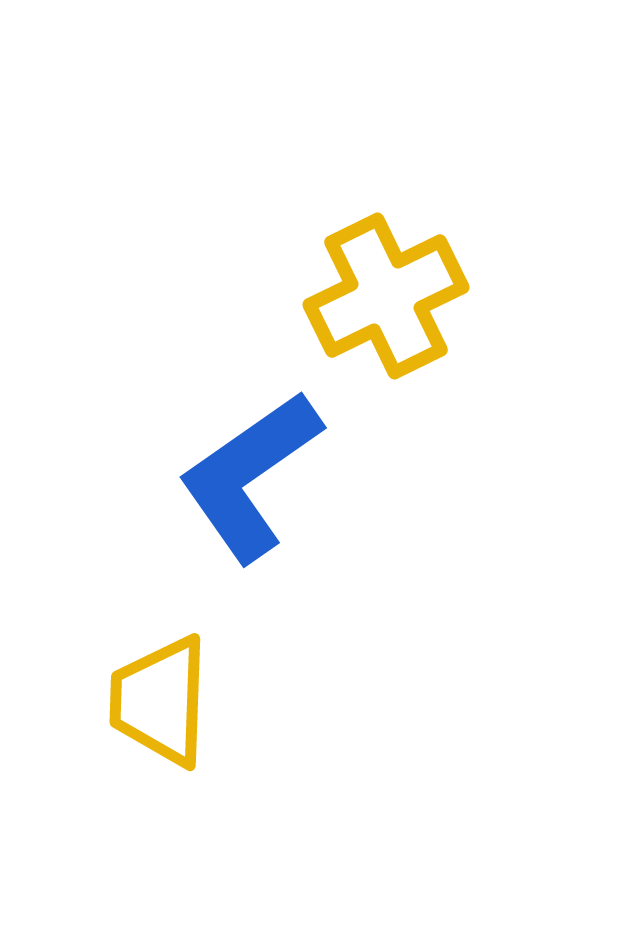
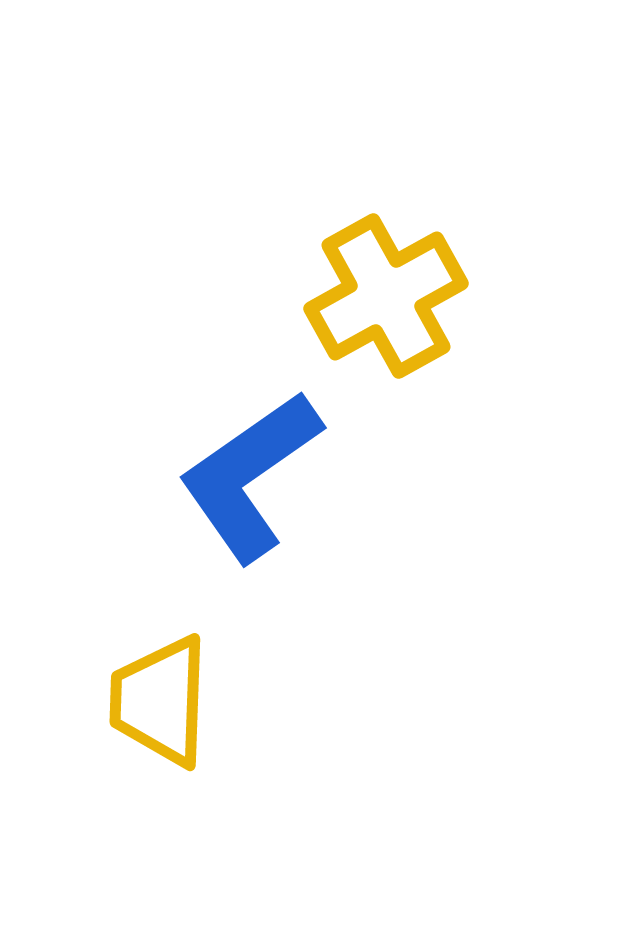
yellow cross: rotated 3 degrees counterclockwise
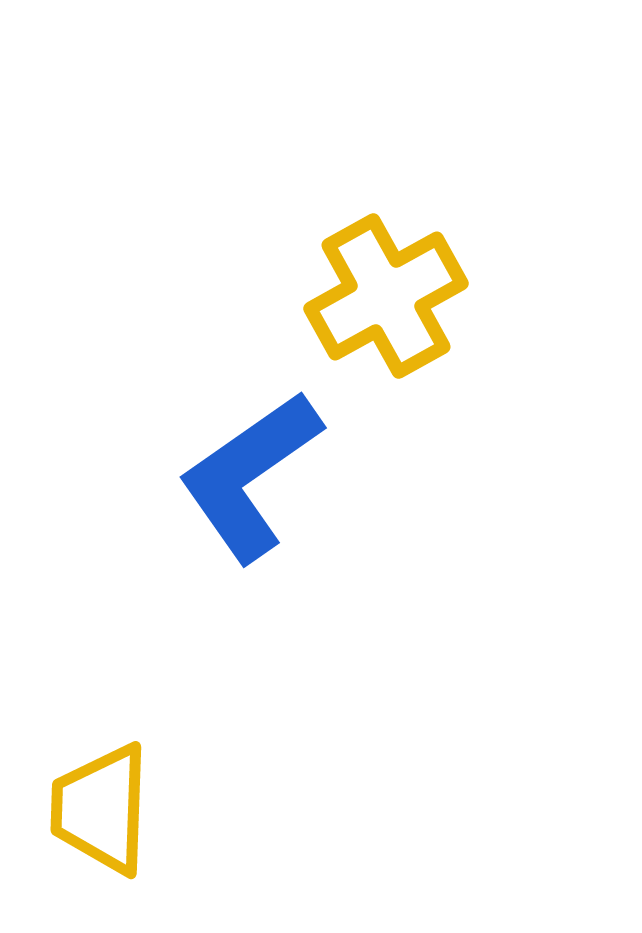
yellow trapezoid: moved 59 px left, 108 px down
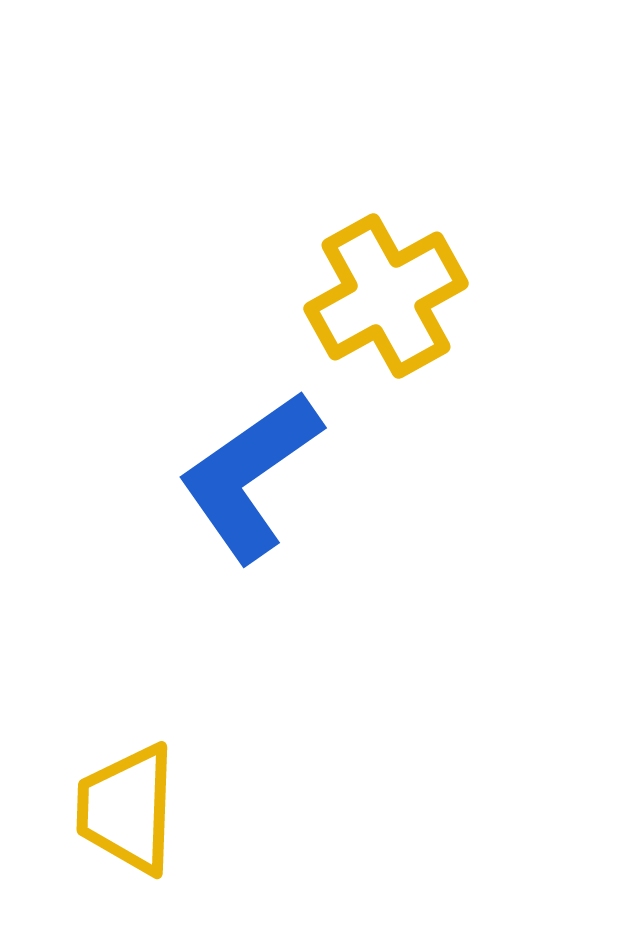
yellow trapezoid: moved 26 px right
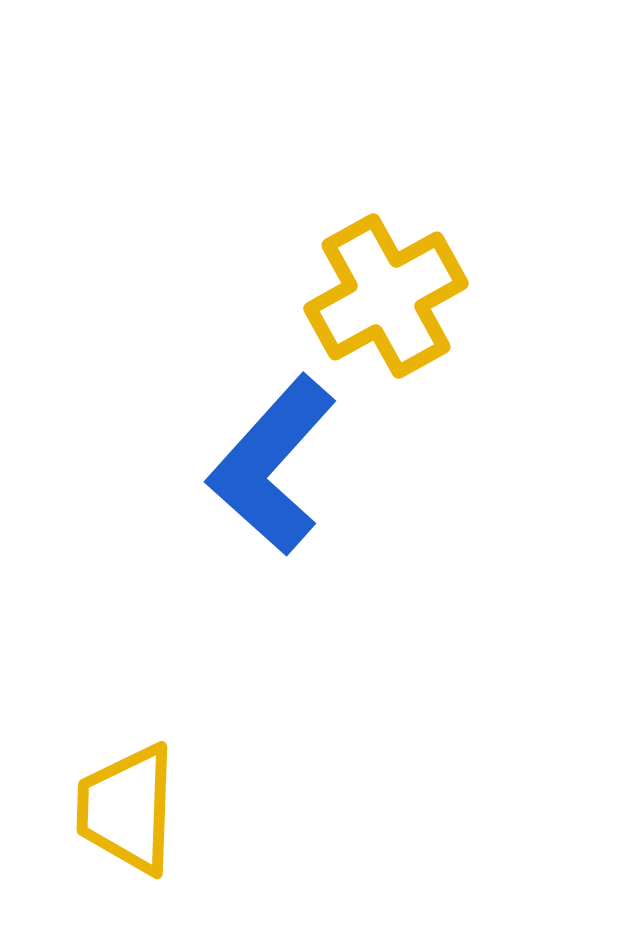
blue L-shape: moved 22 px right, 11 px up; rotated 13 degrees counterclockwise
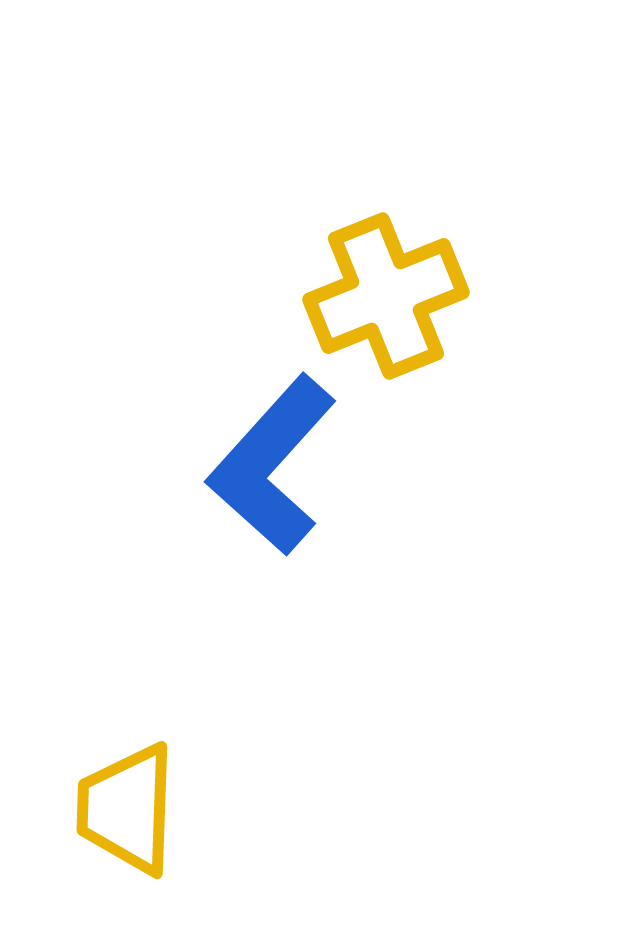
yellow cross: rotated 7 degrees clockwise
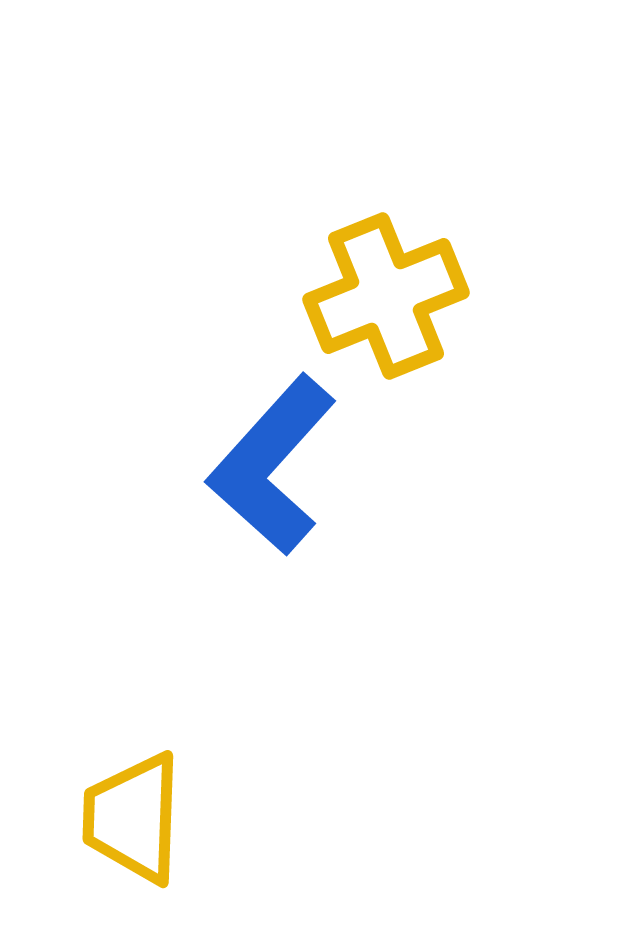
yellow trapezoid: moved 6 px right, 9 px down
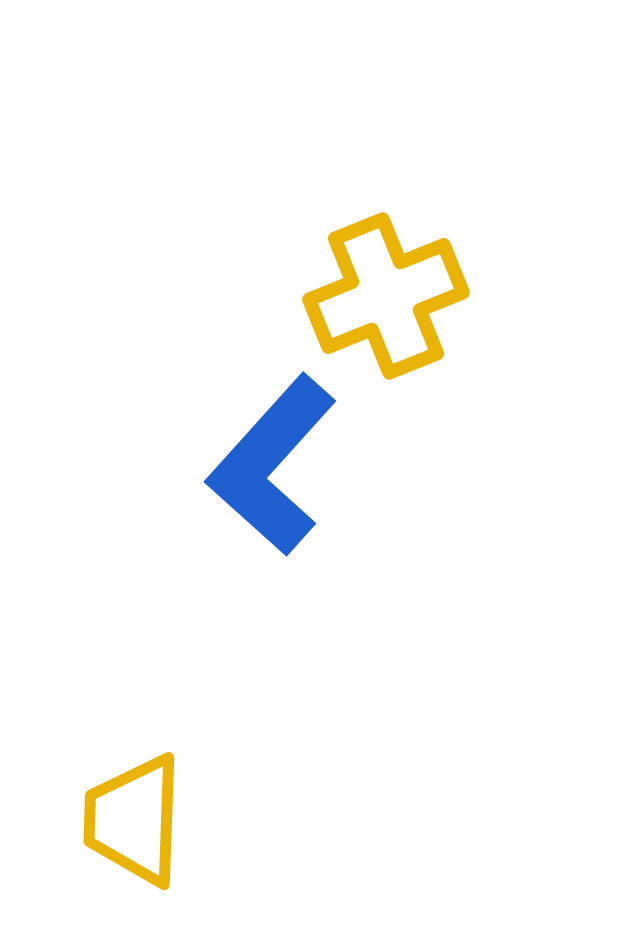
yellow trapezoid: moved 1 px right, 2 px down
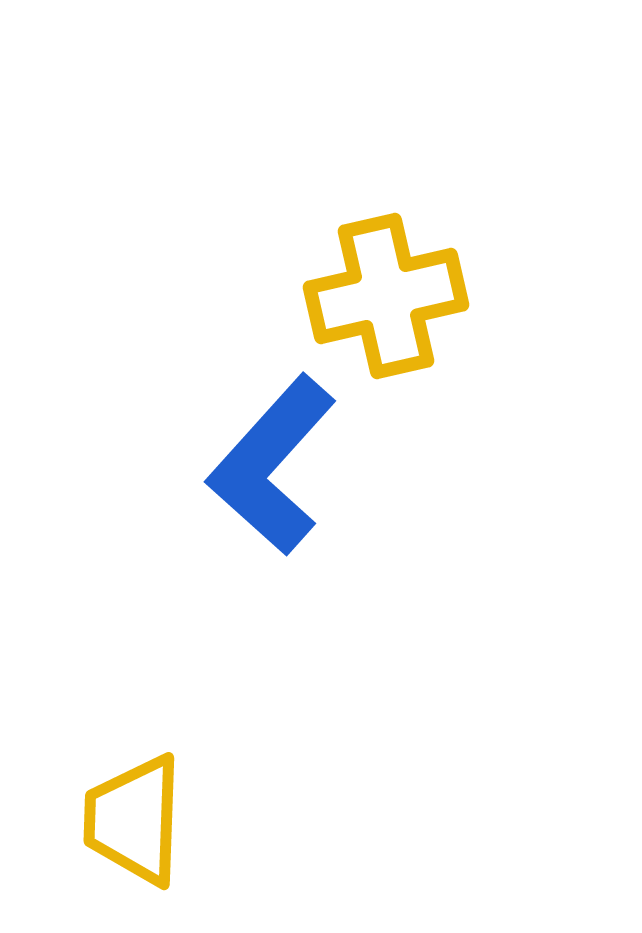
yellow cross: rotated 9 degrees clockwise
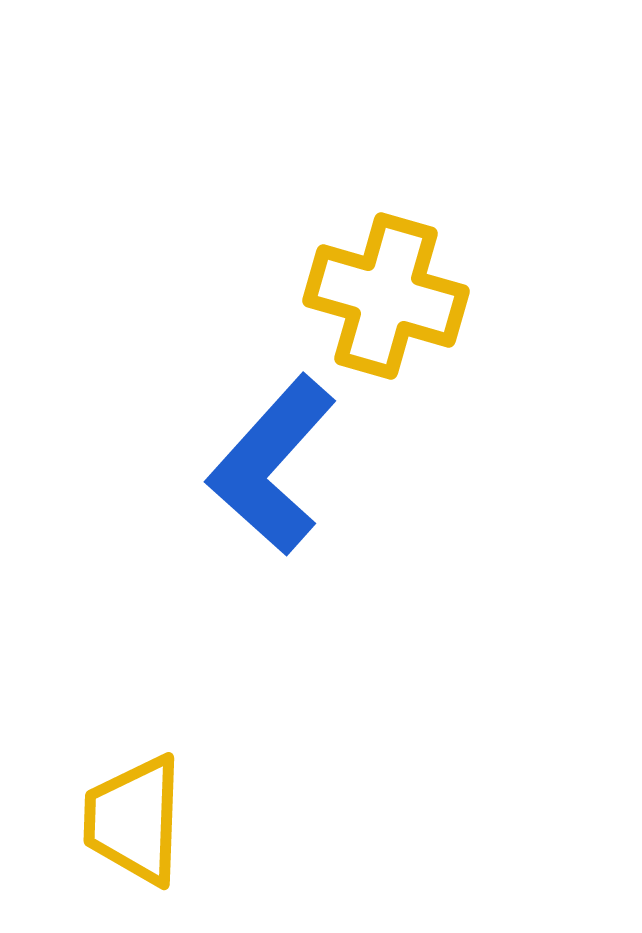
yellow cross: rotated 29 degrees clockwise
